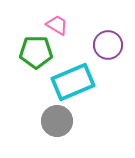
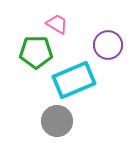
pink trapezoid: moved 1 px up
cyan rectangle: moved 1 px right, 2 px up
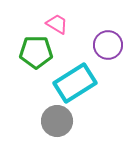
cyan rectangle: moved 1 px right, 3 px down; rotated 9 degrees counterclockwise
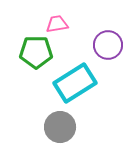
pink trapezoid: rotated 40 degrees counterclockwise
gray circle: moved 3 px right, 6 px down
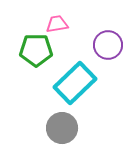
green pentagon: moved 2 px up
cyan rectangle: rotated 12 degrees counterclockwise
gray circle: moved 2 px right, 1 px down
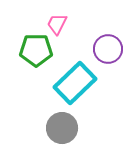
pink trapezoid: rotated 55 degrees counterclockwise
purple circle: moved 4 px down
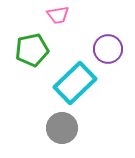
pink trapezoid: moved 1 px right, 9 px up; rotated 125 degrees counterclockwise
green pentagon: moved 4 px left; rotated 12 degrees counterclockwise
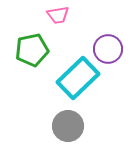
cyan rectangle: moved 3 px right, 5 px up
gray circle: moved 6 px right, 2 px up
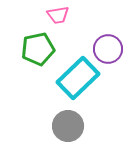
green pentagon: moved 6 px right, 1 px up
